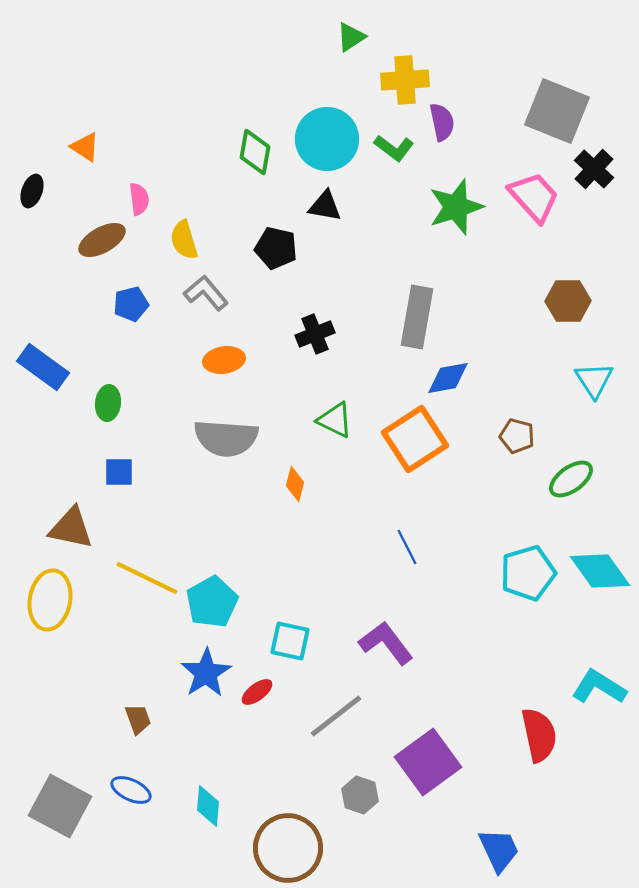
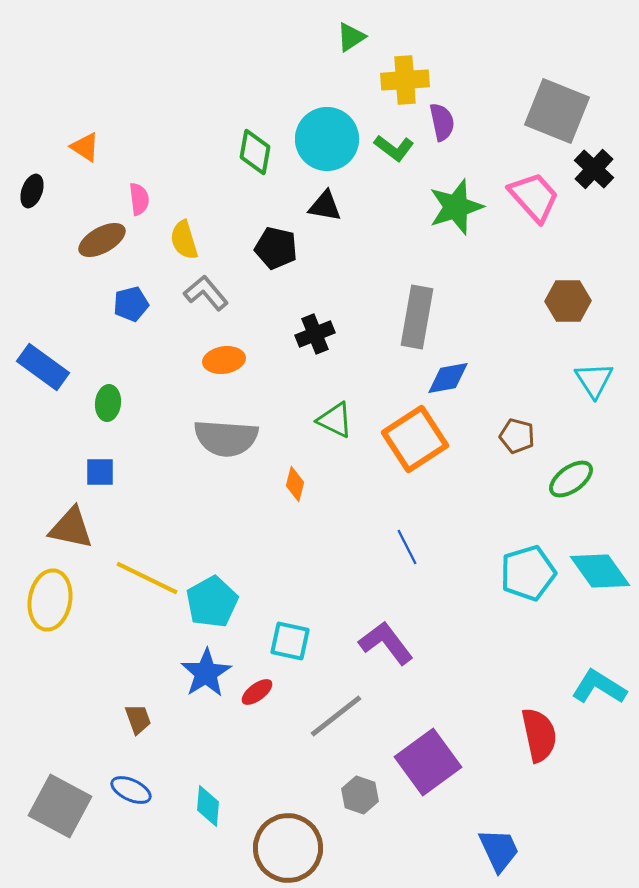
blue square at (119, 472): moved 19 px left
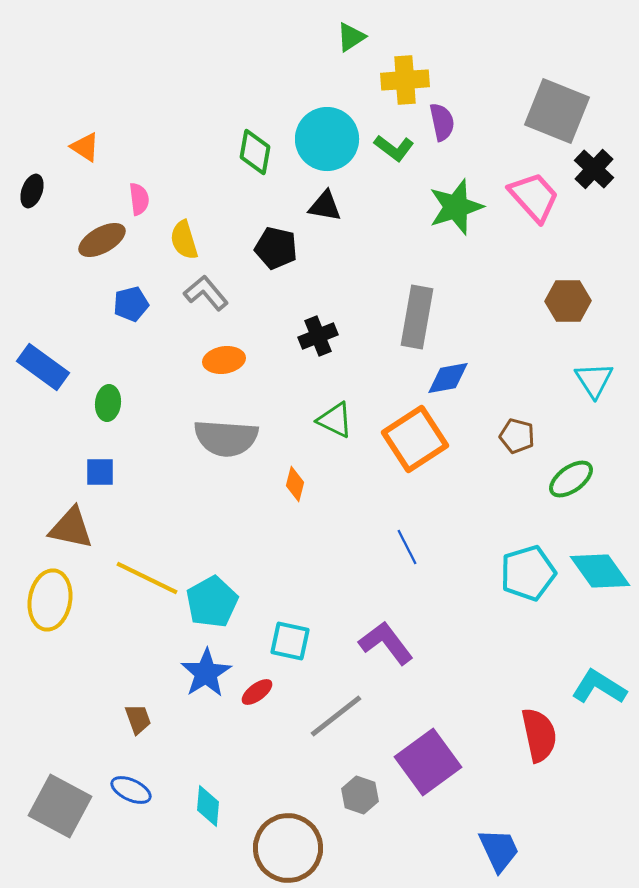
black cross at (315, 334): moved 3 px right, 2 px down
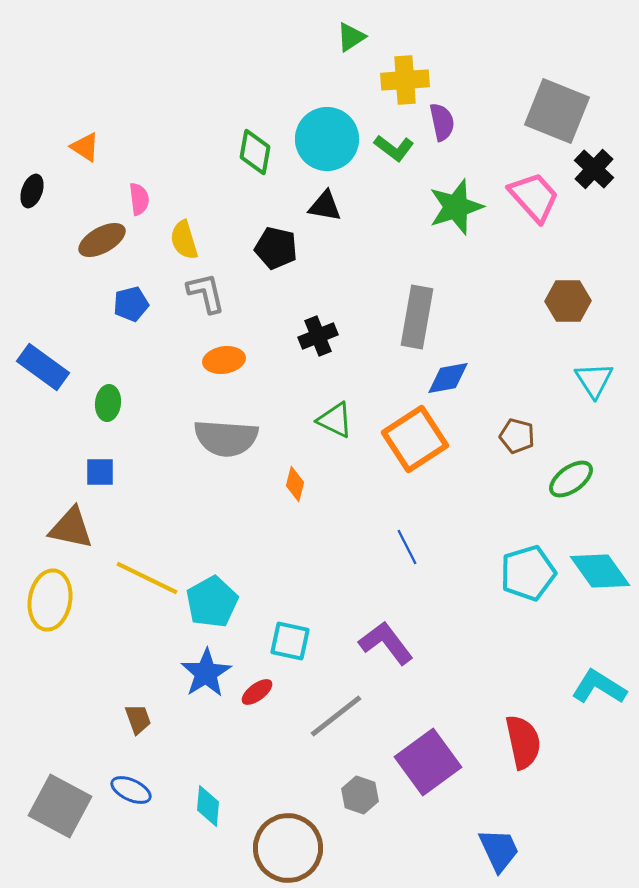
gray L-shape at (206, 293): rotated 27 degrees clockwise
red semicircle at (539, 735): moved 16 px left, 7 px down
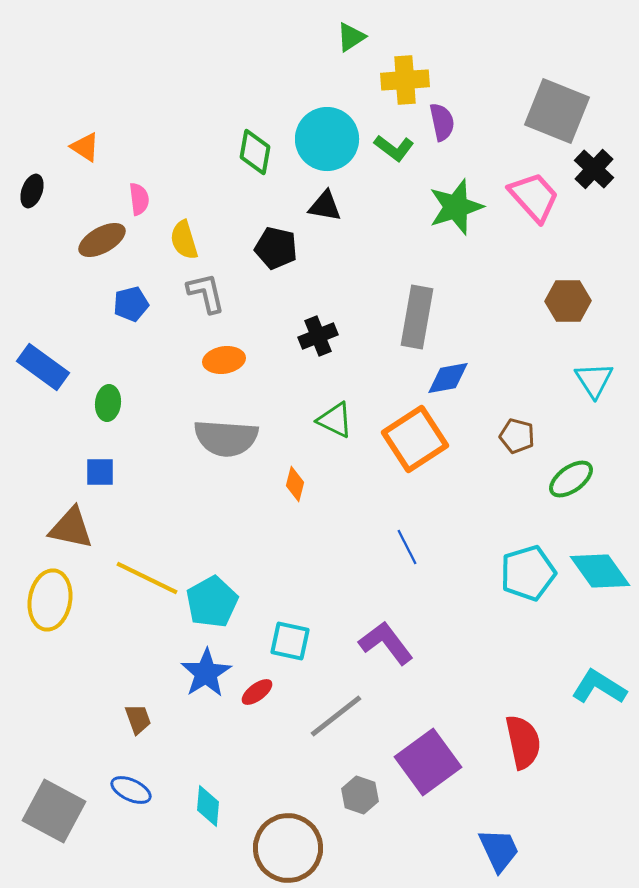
gray square at (60, 806): moved 6 px left, 5 px down
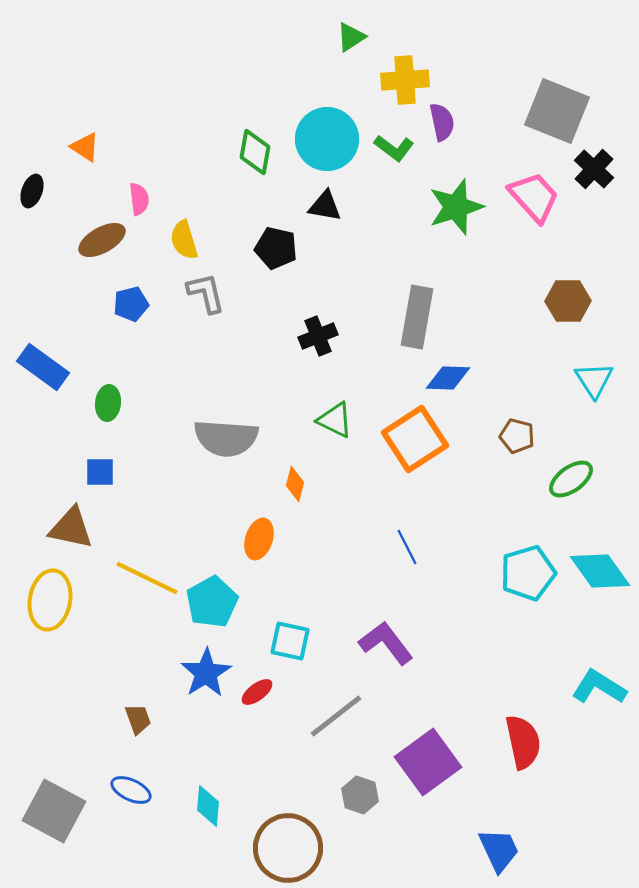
orange ellipse at (224, 360): moved 35 px right, 179 px down; rotated 63 degrees counterclockwise
blue diamond at (448, 378): rotated 12 degrees clockwise
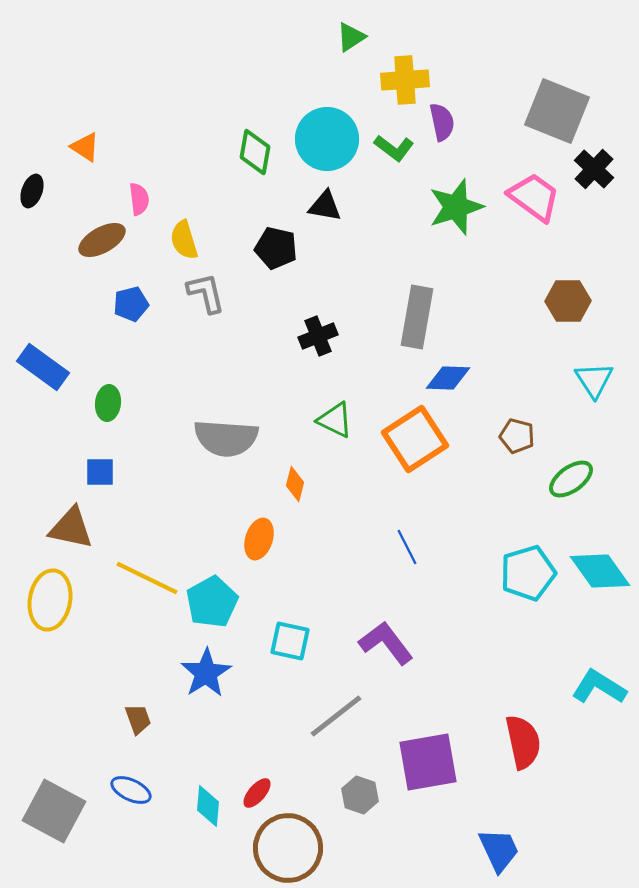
pink trapezoid at (534, 197): rotated 12 degrees counterclockwise
red ellipse at (257, 692): moved 101 px down; rotated 12 degrees counterclockwise
purple square at (428, 762): rotated 26 degrees clockwise
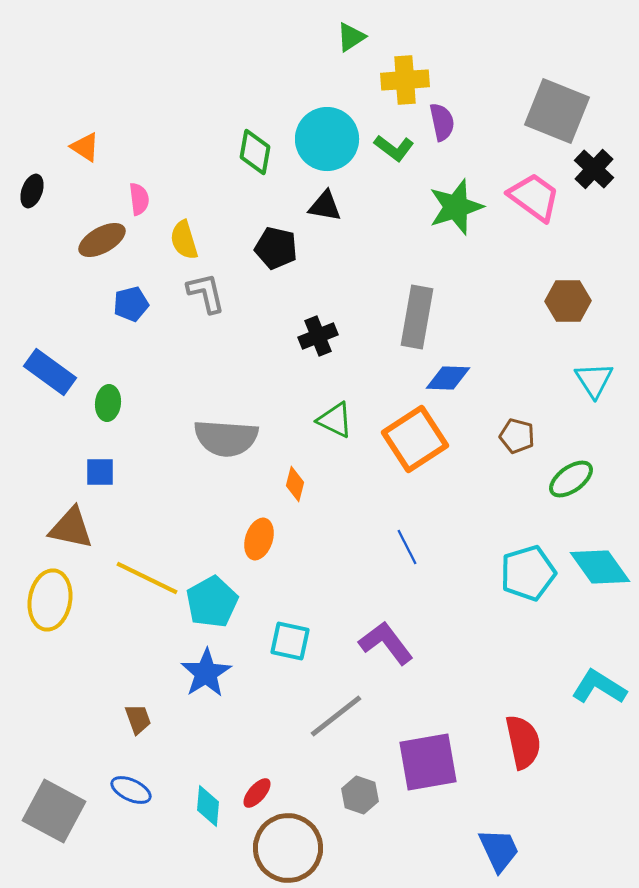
blue rectangle at (43, 367): moved 7 px right, 5 px down
cyan diamond at (600, 571): moved 4 px up
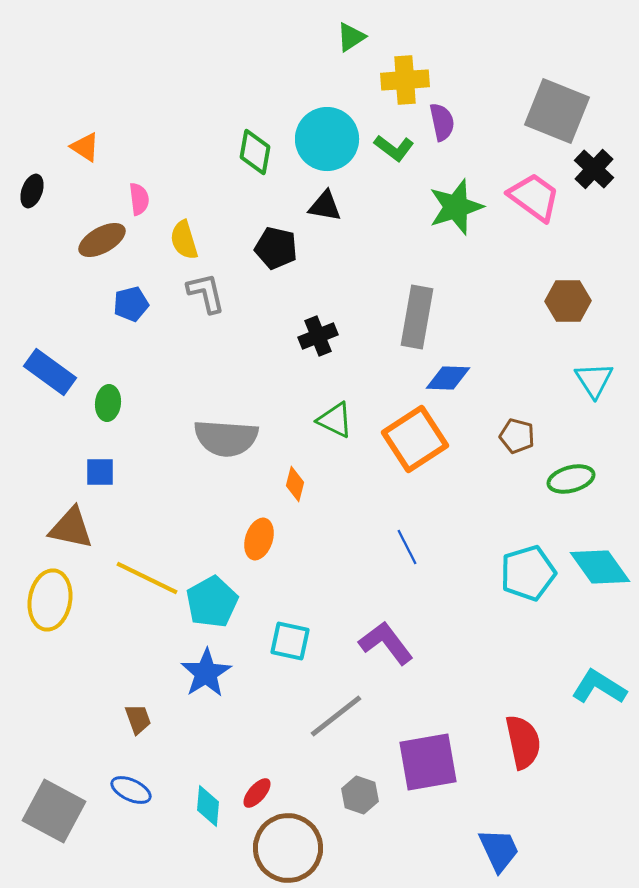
green ellipse at (571, 479): rotated 21 degrees clockwise
